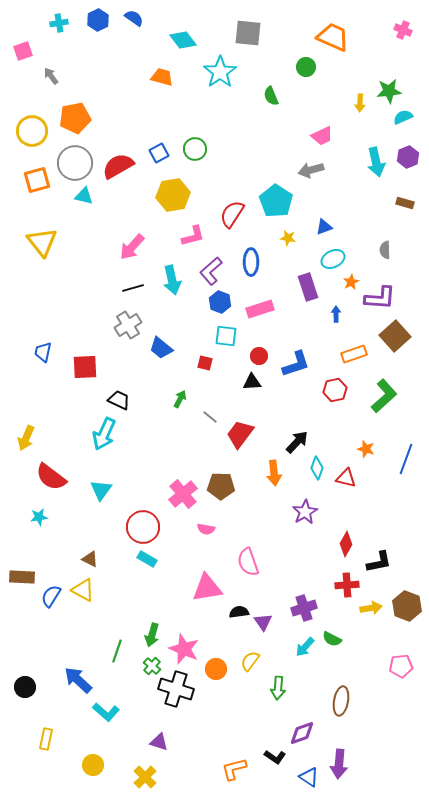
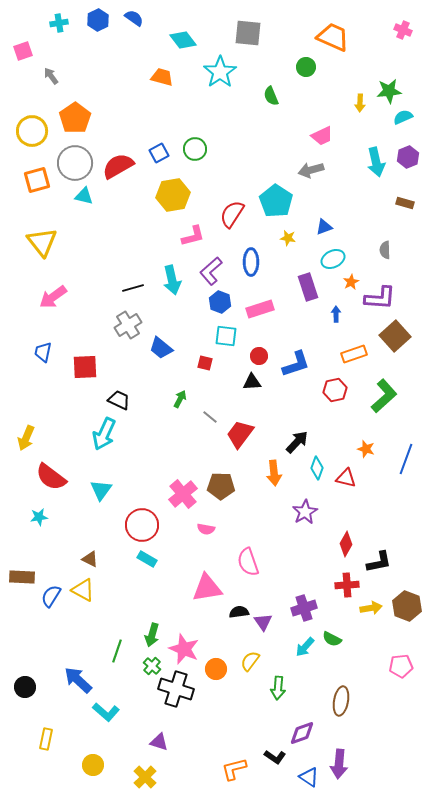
orange pentagon at (75, 118): rotated 24 degrees counterclockwise
pink arrow at (132, 247): moved 79 px left, 50 px down; rotated 12 degrees clockwise
red circle at (143, 527): moved 1 px left, 2 px up
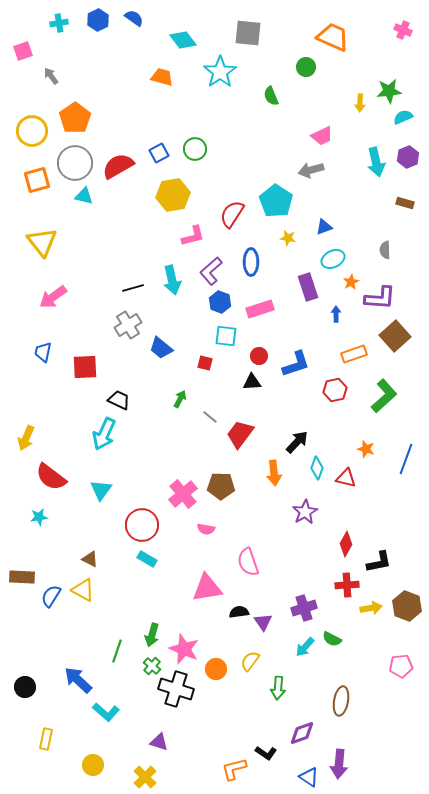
black L-shape at (275, 757): moved 9 px left, 4 px up
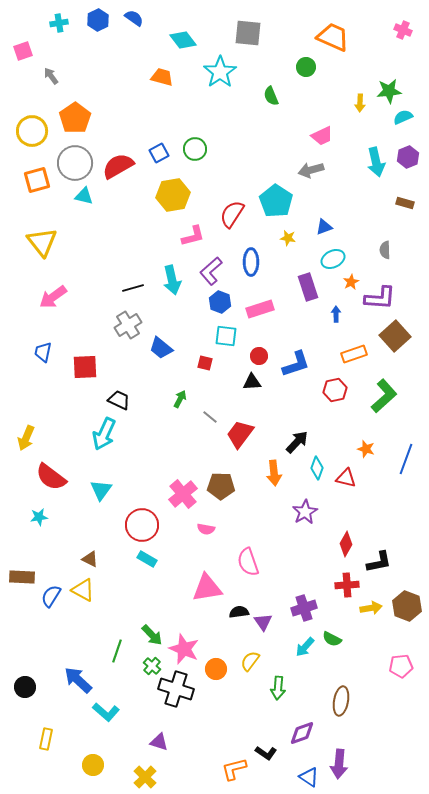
green arrow at (152, 635): rotated 60 degrees counterclockwise
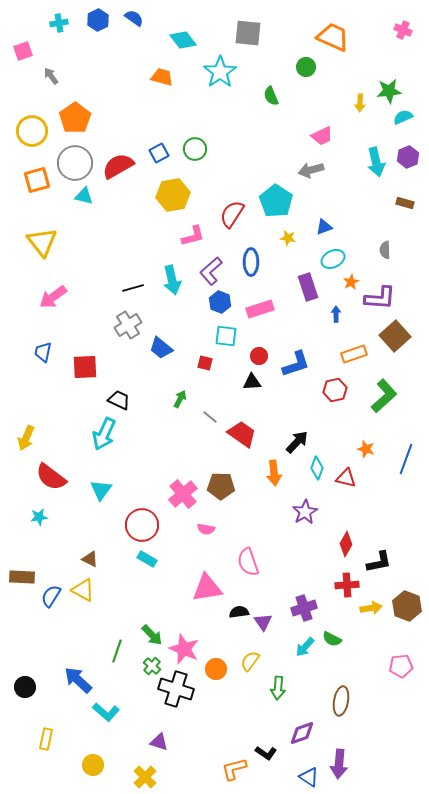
red trapezoid at (240, 434): moved 2 px right; rotated 88 degrees clockwise
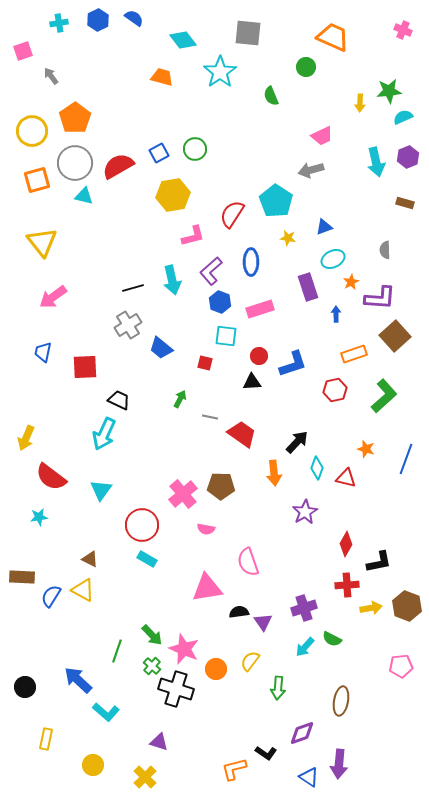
blue L-shape at (296, 364): moved 3 px left
gray line at (210, 417): rotated 28 degrees counterclockwise
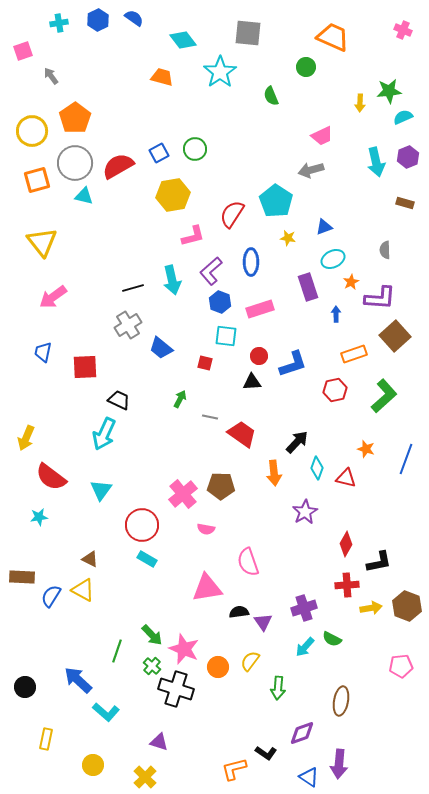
orange circle at (216, 669): moved 2 px right, 2 px up
